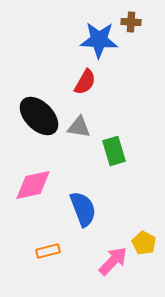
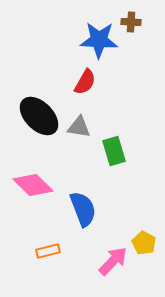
pink diamond: rotated 57 degrees clockwise
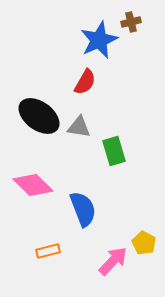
brown cross: rotated 18 degrees counterclockwise
blue star: rotated 27 degrees counterclockwise
black ellipse: rotated 9 degrees counterclockwise
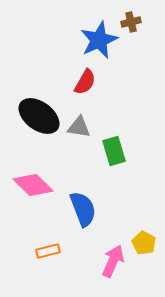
pink arrow: rotated 20 degrees counterclockwise
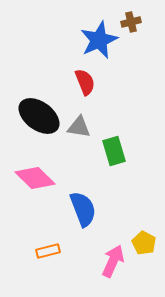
red semicircle: rotated 52 degrees counterclockwise
pink diamond: moved 2 px right, 7 px up
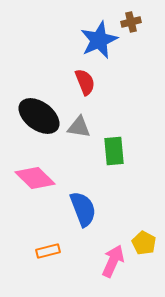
green rectangle: rotated 12 degrees clockwise
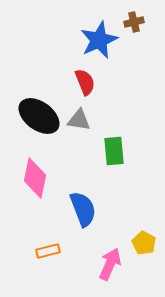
brown cross: moved 3 px right
gray triangle: moved 7 px up
pink diamond: rotated 57 degrees clockwise
pink arrow: moved 3 px left, 3 px down
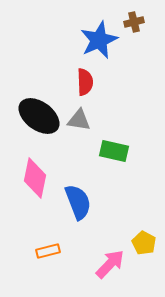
red semicircle: rotated 20 degrees clockwise
green rectangle: rotated 72 degrees counterclockwise
blue semicircle: moved 5 px left, 7 px up
pink arrow: rotated 20 degrees clockwise
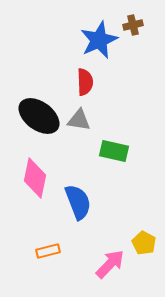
brown cross: moved 1 px left, 3 px down
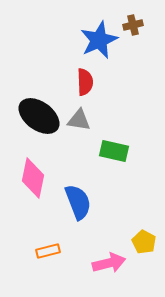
pink diamond: moved 2 px left
yellow pentagon: moved 1 px up
pink arrow: moved 1 px left, 1 px up; rotated 32 degrees clockwise
